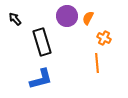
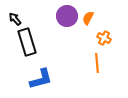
black rectangle: moved 15 px left
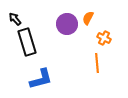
purple circle: moved 8 px down
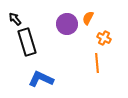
blue L-shape: rotated 140 degrees counterclockwise
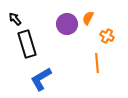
orange cross: moved 3 px right, 2 px up
black rectangle: moved 2 px down
blue L-shape: rotated 55 degrees counterclockwise
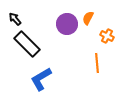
black rectangle: rotated 28 degrees counterclockwise
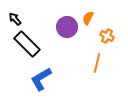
purple circle: moved 3 px down
orange line: rotated 18 degrees clockwise
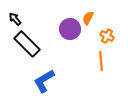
purple circle: moved 3 px right, 2 px down
orange line: moved 4 px right, 2 px up; rotated 18 degrees counterclockwise
blue L-shape: moved 3 px right, 2 px down
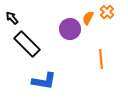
black arrow: moved 3 px left, 1 px up
orange cross: moved 24 px up; rotated 16 degrees clockwise
orange line: moved 2 px up
blue L-shape: rotated 140 degrees counterclockwise
